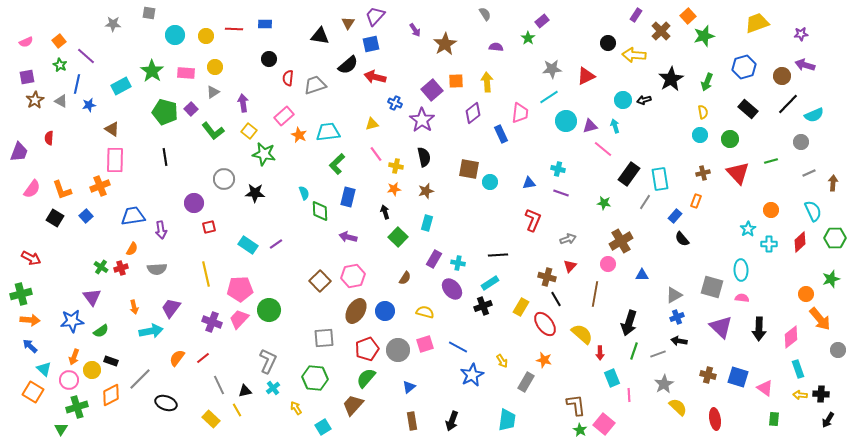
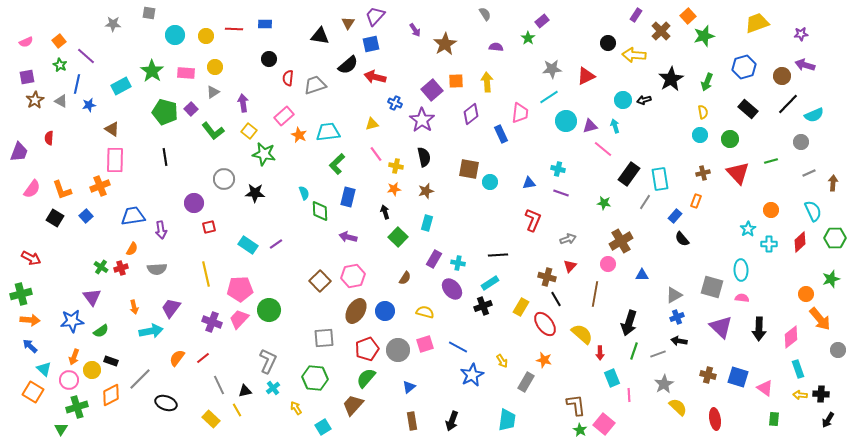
purple diamond at (473, 113): moved 2 px left, 1 px down
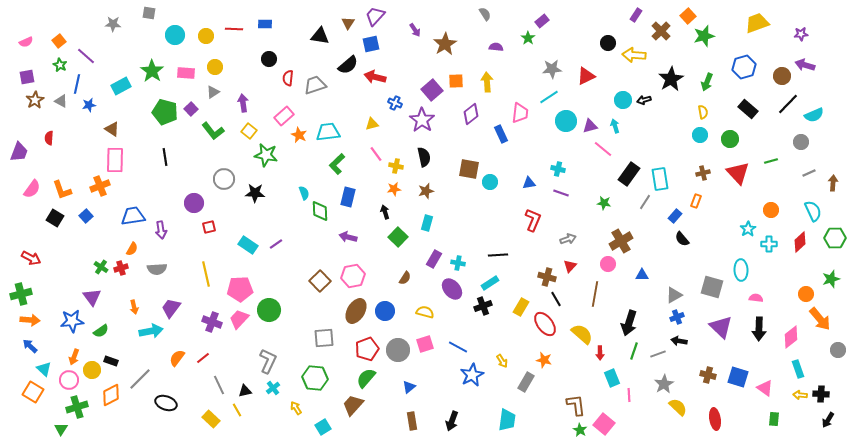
green star at (264, 154): moved 2 px right, 1 px down
pink semicircle at (742, 298): moved 14 px right
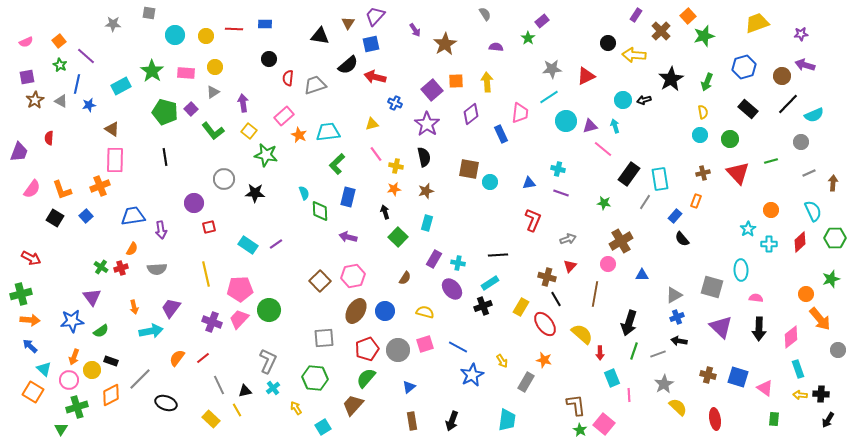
purple star at (422, 120): moved 5 px right, 4 px down
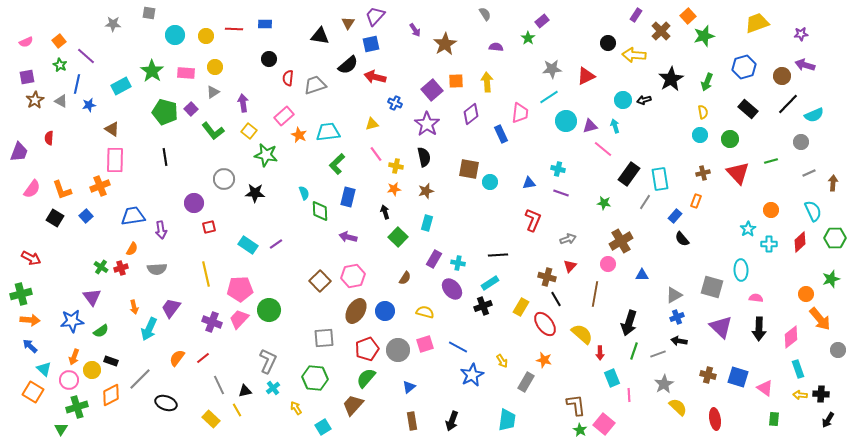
cyan arrow at (151, 331): moved 2 px left, 2 px up; rotated 125 degrees clockwise
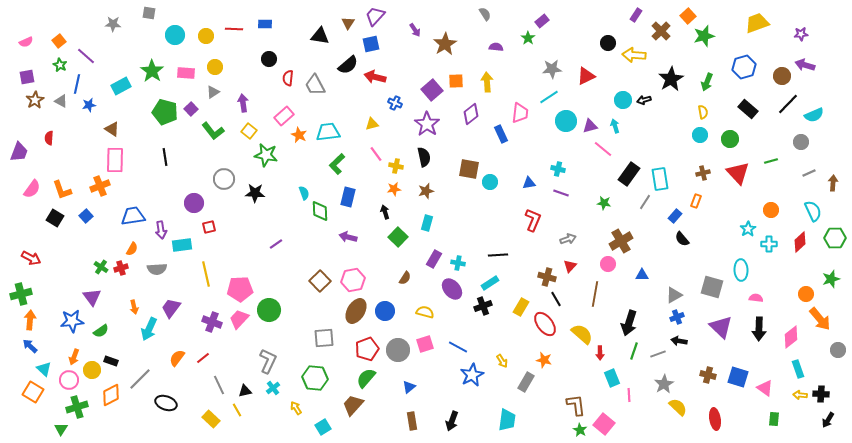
gray trapezoid at (315, 85): rotated 100 degrees counterclockwise
cyan rectangle at (248, 245): moved 66 px left; rotated 42 degrees counterclockwise
pink hexagon at (353, 276): moved 4 px down
orange arrow at (30, 320): rotated 90 degrees counterclockwise
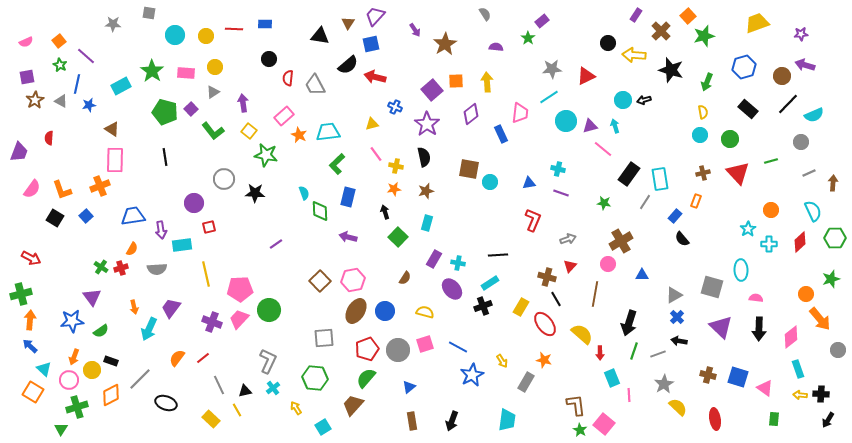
black star at (671, 79): moved 9 px up; rotated 25 degrees counterclockwise
blue cross at (395, 103): moved 4 px down
blue cross at (677, 317): rotated 24 degrees counterclockwise
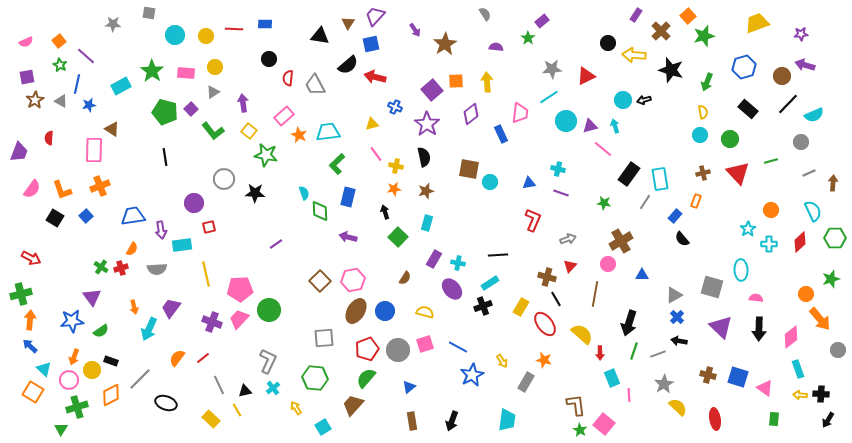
pink rectangle at (115, 160): moved 21 px left, 10 px up
